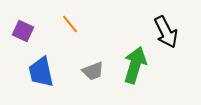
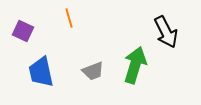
orange line: moved 1 px left, 6 px up; rotated 24 degrees clockwise
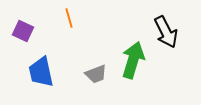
green arrow: moved 2 px left, 5 px up
gray trapezoid: moved 3 px right, 3 px down
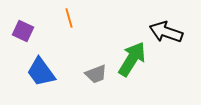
black arrow: rotated 136 degrees clockwise
green arrow: moved 1 px left, 1 px up; rotated 15 degrees clockwise
blue trapezoid: rotated 24 degrees counterclockwise
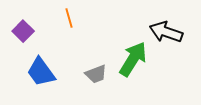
purple square: rotated 20 degrees clockwise
green arrow: moved 1 px right
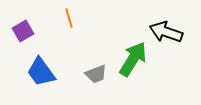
purple square: rotated 15 degrees clockwise
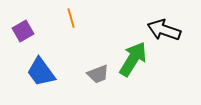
orange line: moved 2 px right
black arrow: moved 2 px left, 2 px up
gray trapezoid: moved 2 px right
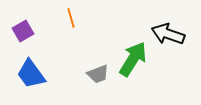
black arrow: moved 4 px right, 4 px down
blue trapezoid: moved 10 px left, 2 px down
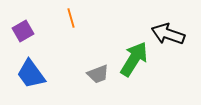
green arrow: moved 1 px right
